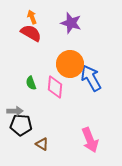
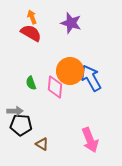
orange circle: moved 7 px down
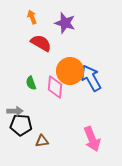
purple star: moved 6 px left
red semicircle: moved 10 px right, 10 px down
pink arrow: moved 2 px right, 1 px up
brown triangle: moved 3 px up; rotated 40 degrees counterclockwise
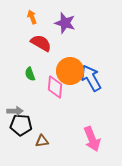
green semicircle: moved 1 px left, 9 px up
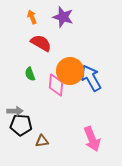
purple star: moved 2 px left, 6 px up
pink diamond: moved 1 px right, 2 px up
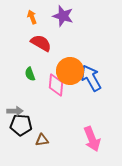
purple star: moved 1 px up
brown triangle: moved 1 px up
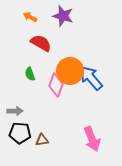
orange arrow: moved 2 px left; rotated 40 degrees counterclockwise
blue arrow: rotated 12 degrees counterclockwise
pink diamond: rotated 15 degrees clockwise
black pentagon: moved 1 px left, 8 px down
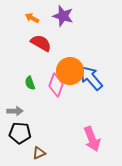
orange arrow: moved 2 px right, 1 px down
green semicircle: moved 9 px down
brown triangle: moved 3 px left, 13 px down; rotated 16 degrees counterclockwise
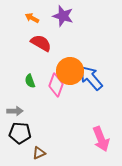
green semicircle: moved 2 px up
pink arrow: moved 9 px right
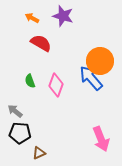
orange circle: moved 30 px right, 10 px up
gray arrow: rotated 140 degrees counterclockwise
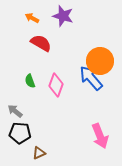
pink arrow: moved 1 px left, 3 px up
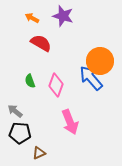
pink arrow: moved 30 px left, 14 px up
